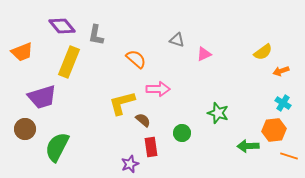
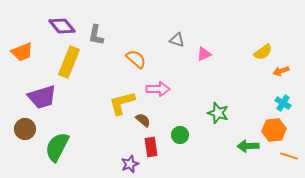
green circle: moved 2 px left, 2 px down
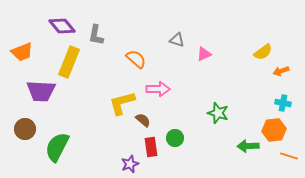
purple trapezoid: moved 1 px left, 6 px up; rotated 20 degrees clockwise
cyan cross: rotated 21 degrees counterclockwise
green circle: moved 5 px left, 3 px down
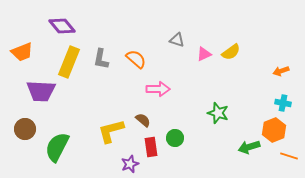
gray L-shape: moved 5 px right, 24 px down
yellow semicircle: moved 32 px left
yellow L-shape: moved 11 px left, 28 px down
orange hexagon: rotated 15 degrees counterclockwise
green arrow: moved 1 px right, 1 px down; rotated 15 degrees counterclockwise
